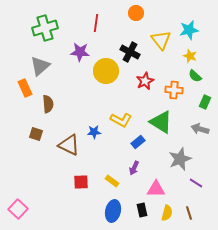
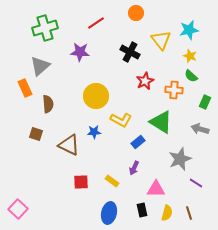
red line: rotated 48 degrees clockwise
yellow circle: moved 10 px left, 25 px down
green semicircle: moved 4 px left
blue ellipse: moved 4 px left, 2 px down
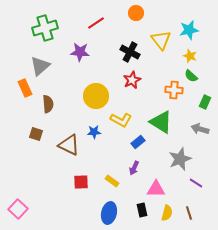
red star: moved 13 px left, 1 px up
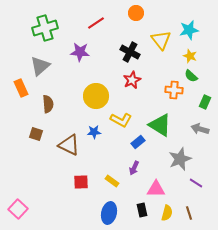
orange rectangle: moved 4 px left
green triangle: moved 1 px left, 3 px down
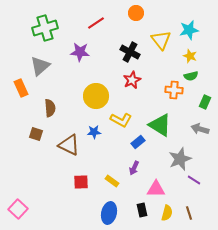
green semicircle: rotated 56 degrees counterclockwise
brown semicircle: moved 2 px right, 4 px down
purple line: moved 2 px left, 3 px up
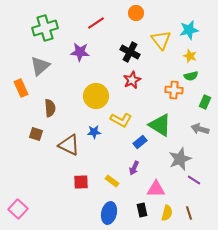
blue rectangle: moved 2 px right
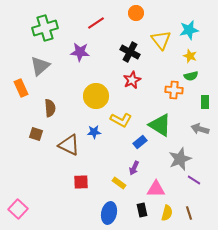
green rectangle: rotated 24 degrees counterclockwise
yellow rectangle: moved 7 px right, 2 px down
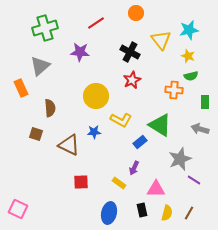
yellow star: moved 2 px left
pink square: rotated 18 degrees counterclockwise
brown line: rotated 48 degrees clockwise
